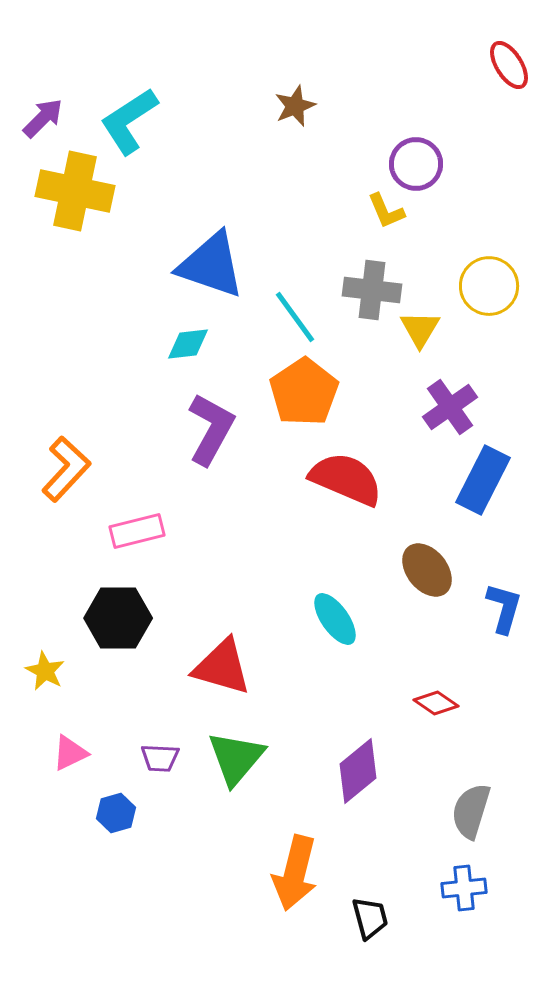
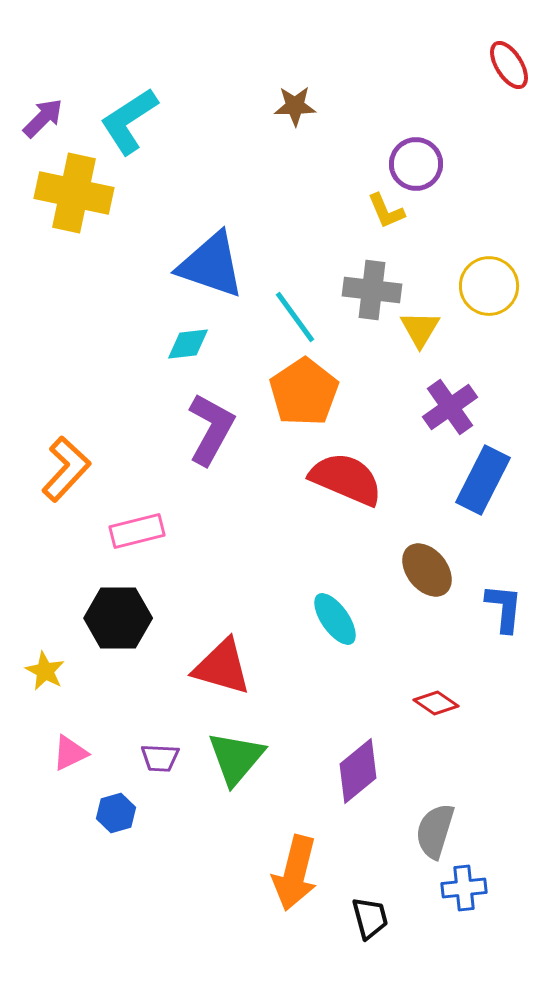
brown star: rotated 21 degrees clockwise
yellow cross: moved 1 px left, 2 px down
blue L-shape: rotated 10 degrees counterclockwise
gray semicircle: moved 36 px left, 20 px down
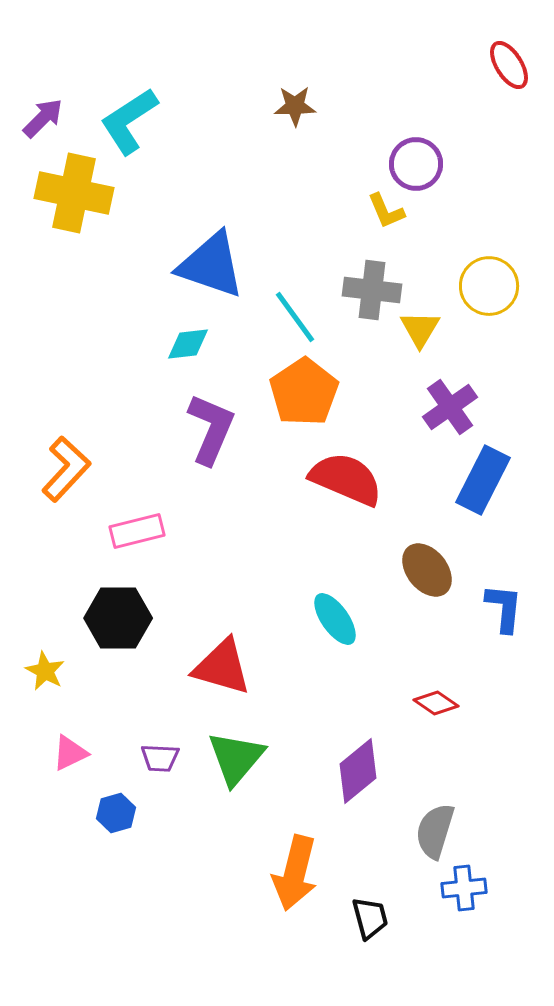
purple L-shape: rotated 6 degrees counterclockwise
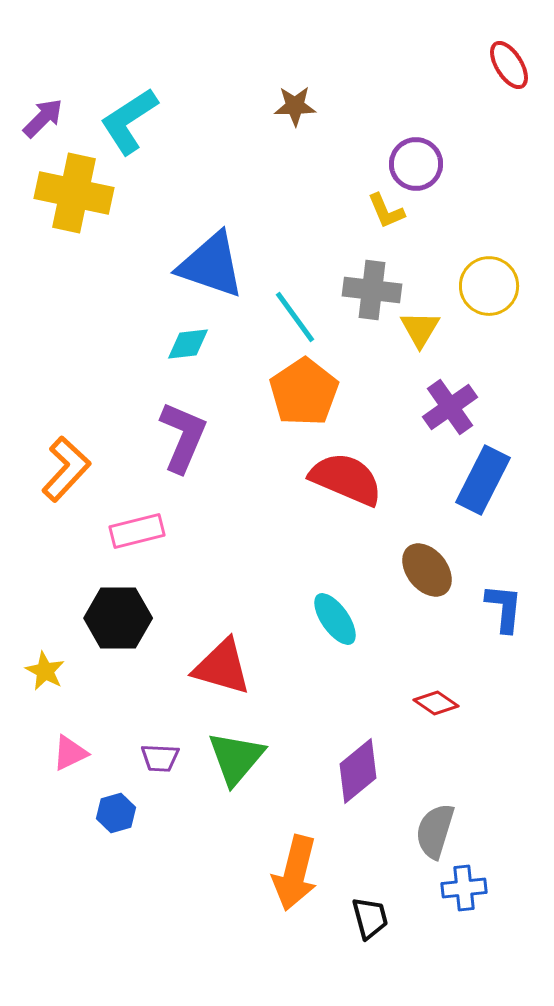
purple L-shape: moved 28 px left, 8 px down
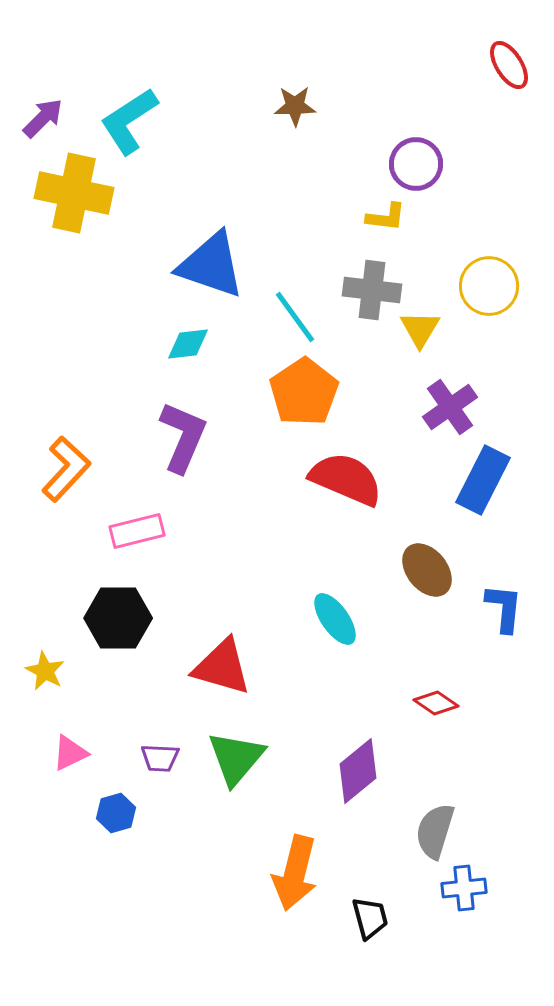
yellow L-shape: moved 6 px down; rotated 60 degrees counterclockwise
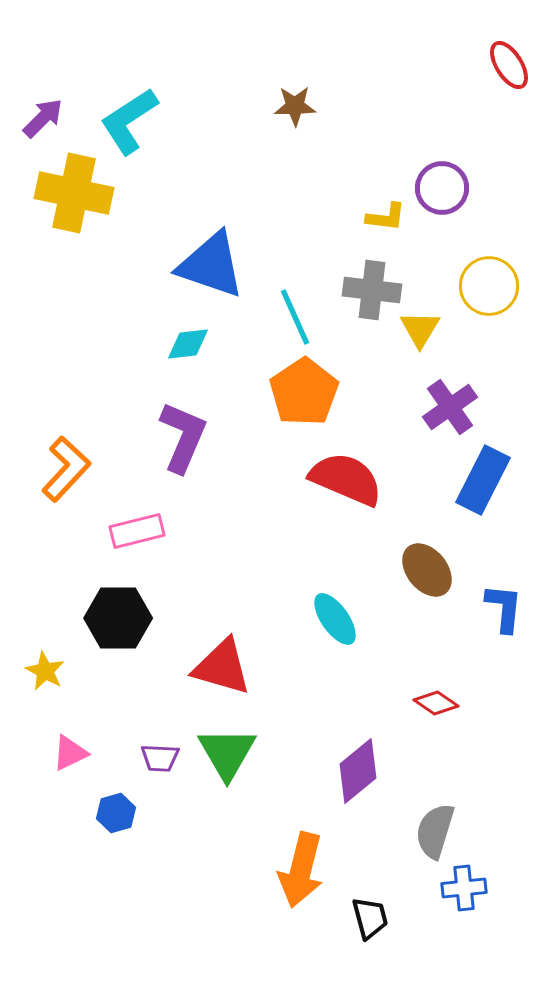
purple circle: moved 26 px right, 24 px down
cyan line: rotated 12 degrees clockwise
green triangle: moved 9 px left, 5 px up; rotated 10 degrees counterclockwise
orange arrow: moved 6 px right, 3 px up
